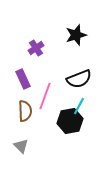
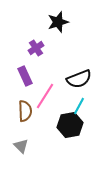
black star: moved 18 px left, 13 px up
purple rectangle: moved 2 px right, 3 px up
pink line: rotated 12 degrees clockwise
black hexagon: moved 4 px down
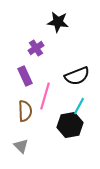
black star: rotated 25 degrees clockwise
black semicircle: moved 2 px left, 3 px up
pink line: rotated 16 degrees counterclockwise
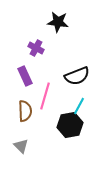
purple cross: rotated 28 degrees counterclockwise
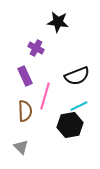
cyan line: rotated 36 degrees clockwise
gray triangle: moved 1 px down
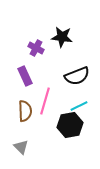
black star: moved 4 px right, 15 px down
pink line: moved 5 px down
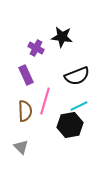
purple rectangle: moved 1 px right, 1 px up
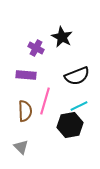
black star: rotated 20 degrees clockwise
purple rectangle: rotated 60 degrees counterclockwise
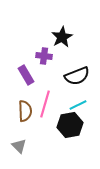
black star: rotated 15 degrees clockwise
purple cross: moved 8 px right, 8 px down; rotated 21 degrees counterclockwise
purple rectangle: rotated 54 degrees clockwise
pink line: moved 3 px down
cyan line: moved 1 px left, 1 px up
gray triangle: moved 2 px left, 1 px up
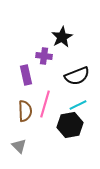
purple rectangle: rotated 18 degrees clockwise
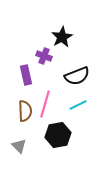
purple cross: rotated 14 degrees clockwise
black hexagon: moved 12 px left, 10 px down
